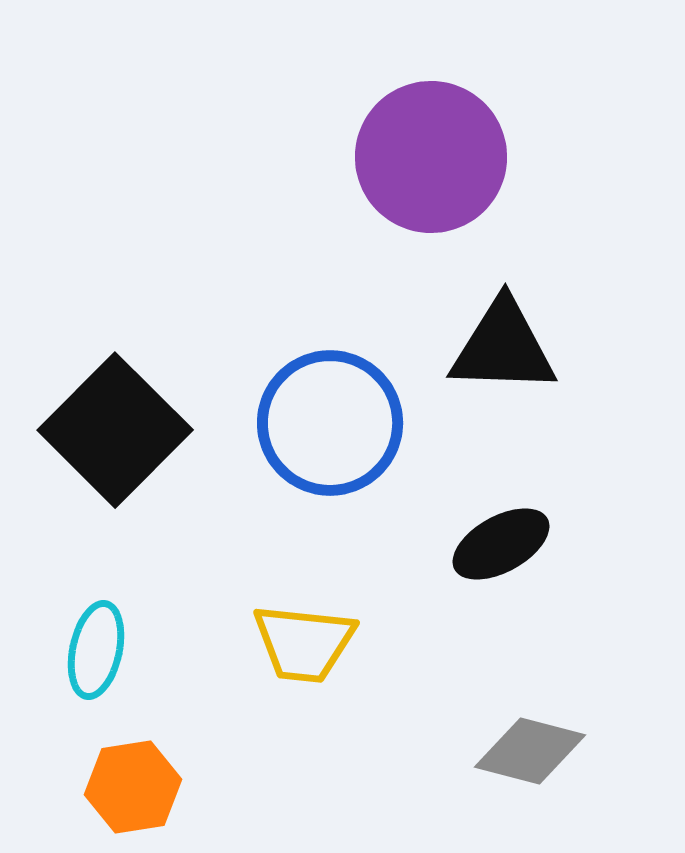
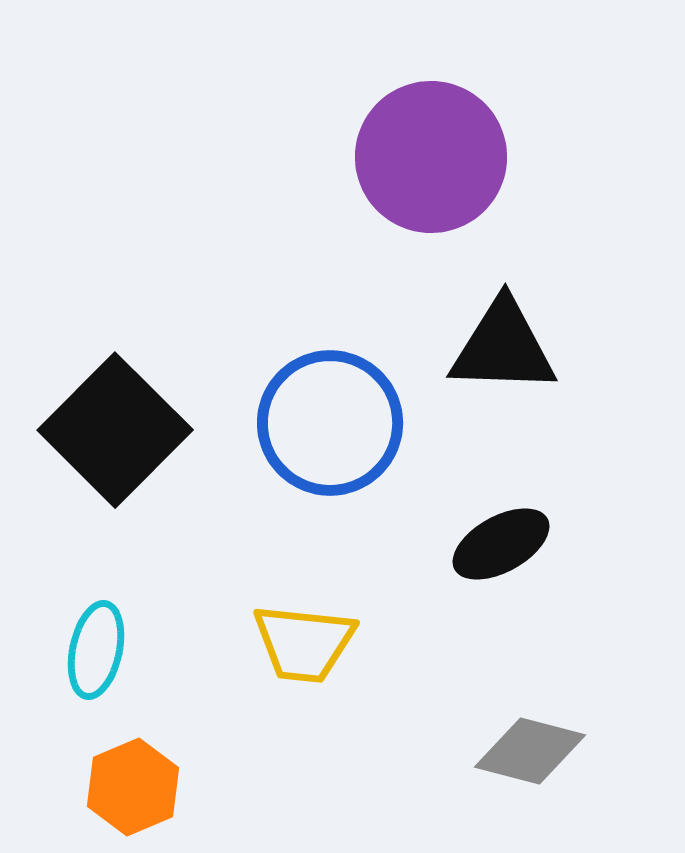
orange hexagon: rotated 14 degrees counterclockwise
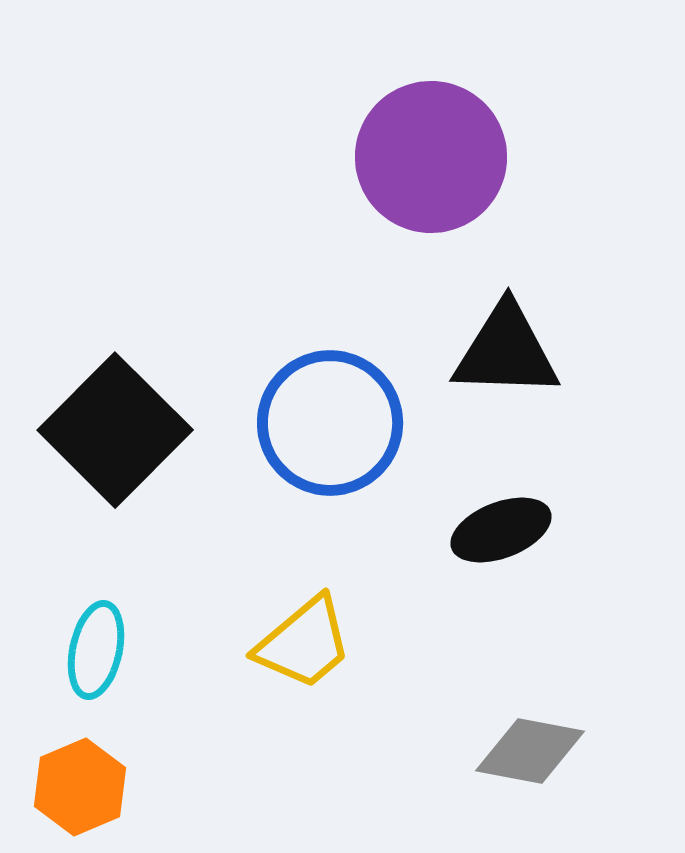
black triangle: moved 3 px right, 4 px down
black ellipse: moved 14 px up; rotated 8 degrees clockwise
yellow trapezoid: rotated 46 degrees counterclockwise
gray diamond: rotated 4 degrees counterclockwise
orange hexagon: moved 53 px left
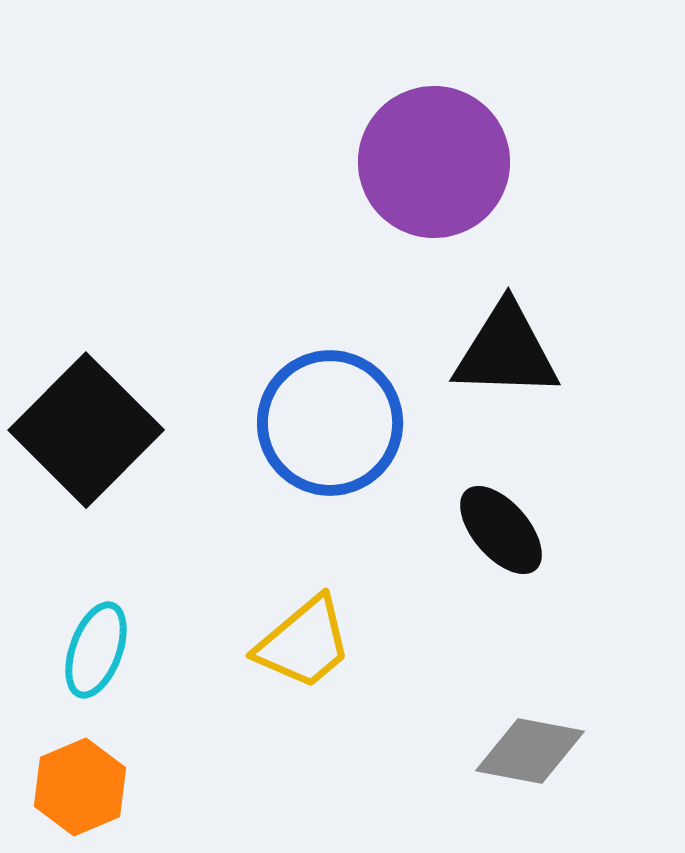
purple circle: moved 3 px right, 5 px down
black square: moved 29 px left
black ellipse: rotated 70 degrees clockwise
cyan ellipse: rotated 8 degrees clockwise
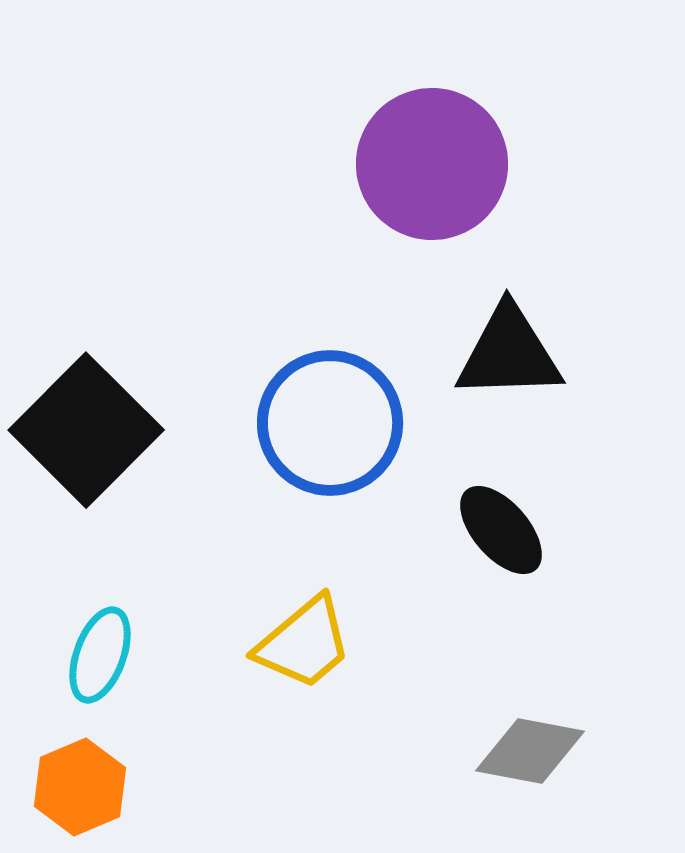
purple circle: moved 2 px left, 2 px down
black triangle: moved 3 px right, 2 px down; rotated 4 degrees counterclockwise
cyan ellipse: moved 4 px right, 5 px down
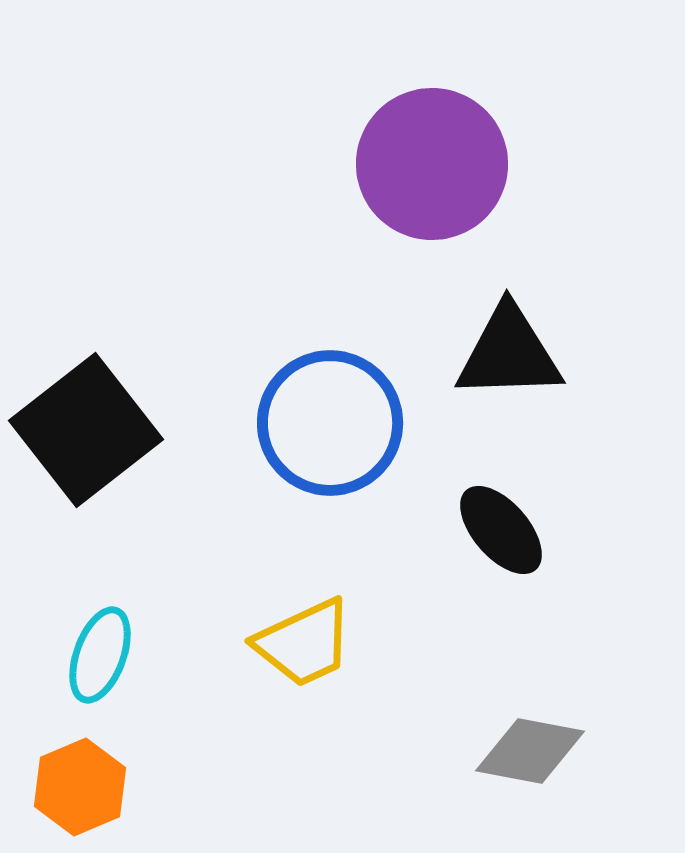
black square: rotated 7 degrees clockwise
yellow trapezoid: rotated 15 degrees clockwise
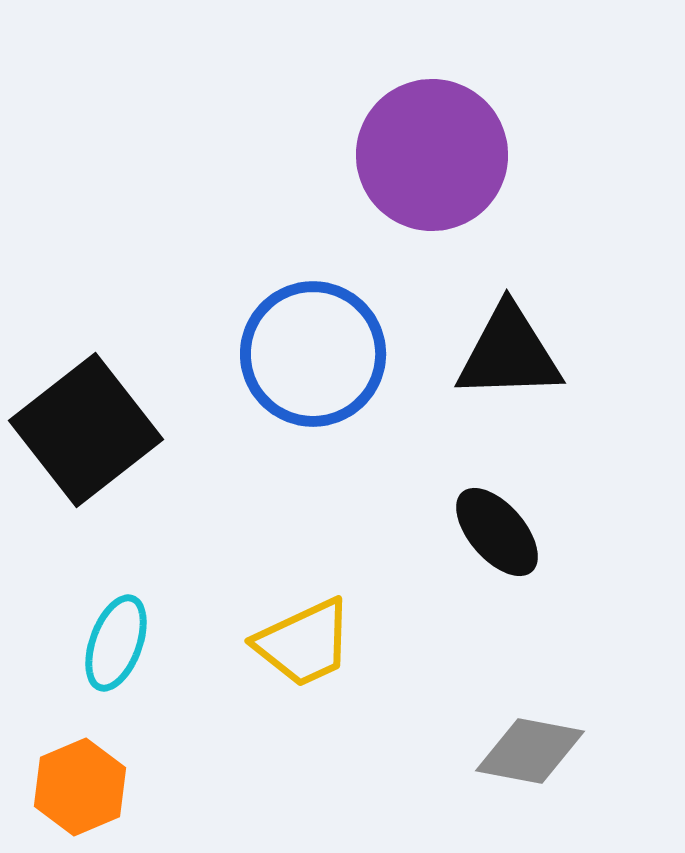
purple circle: moved 9 px up
blue circle: moved 17 px left, 69 px up
black ellipse: moved 4 px left, 2 px down
cyan ellipse: moved 16 px right, 12 px up
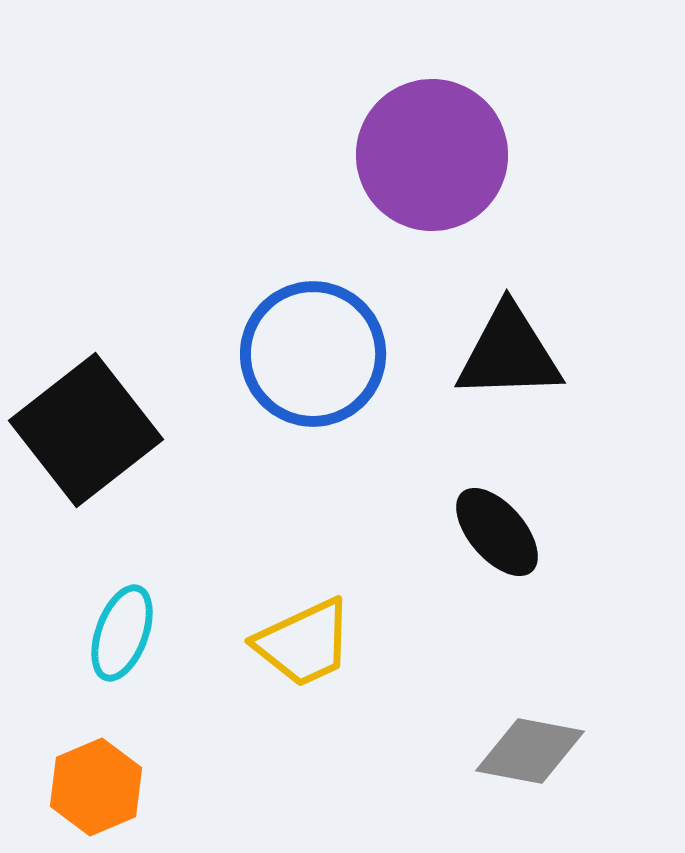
cyan ellipse: moved 6 px right, 10 px up
orange hexagon: moved 16 px right
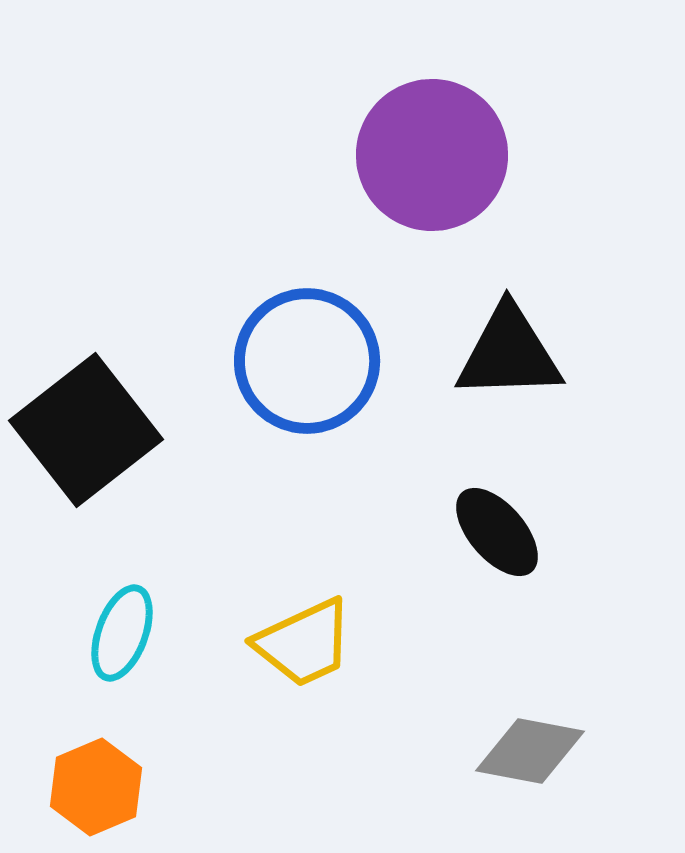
blue circle: moved 6 px left, 7 px down
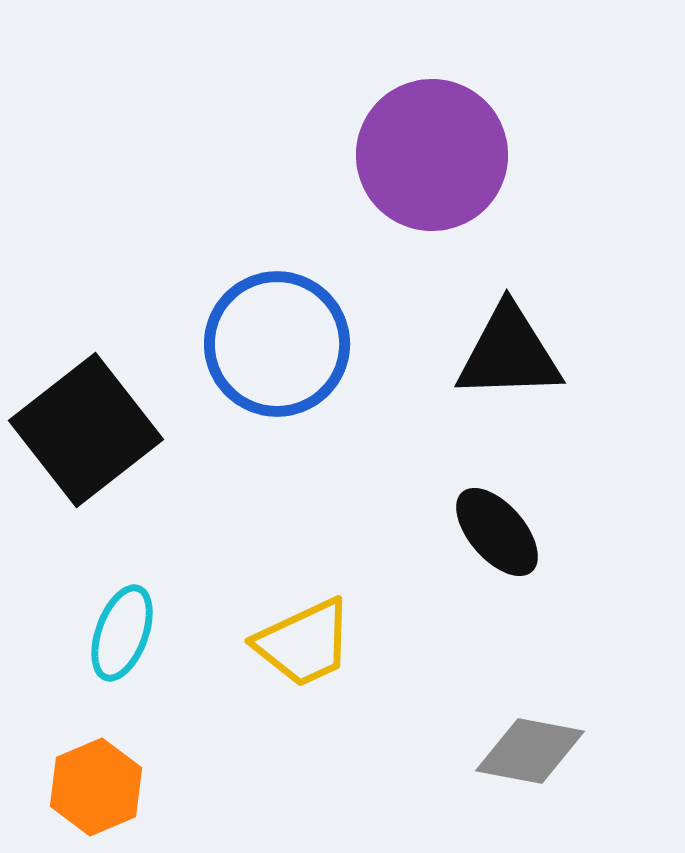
blue circle: moved 30 px left, 17 px up
